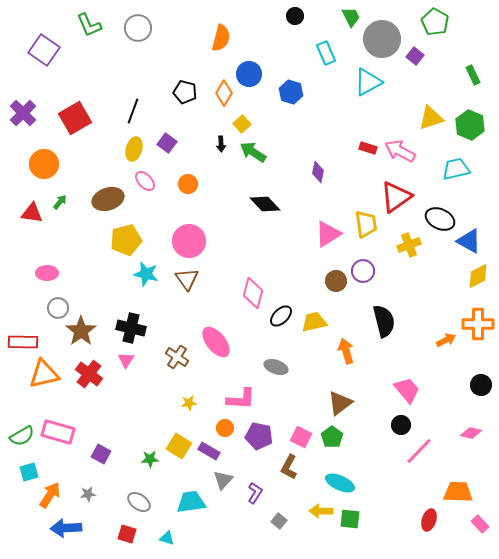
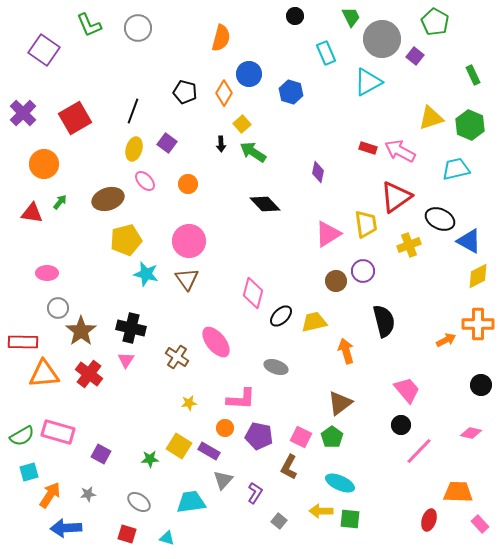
orange triangle at (44, 374): rotated 8 degrees clockwise
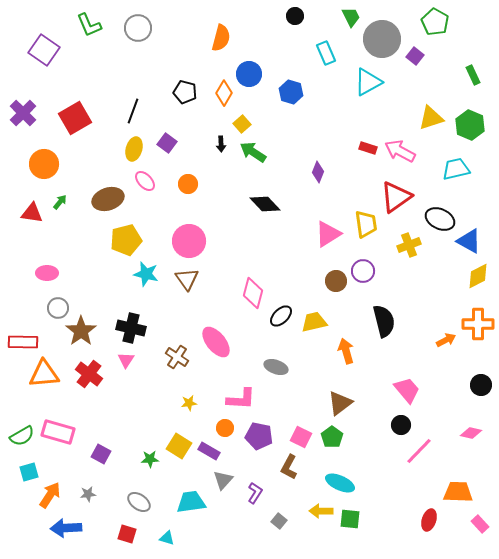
purple diamond at (318, 172): rotated 10 degrees clockwise
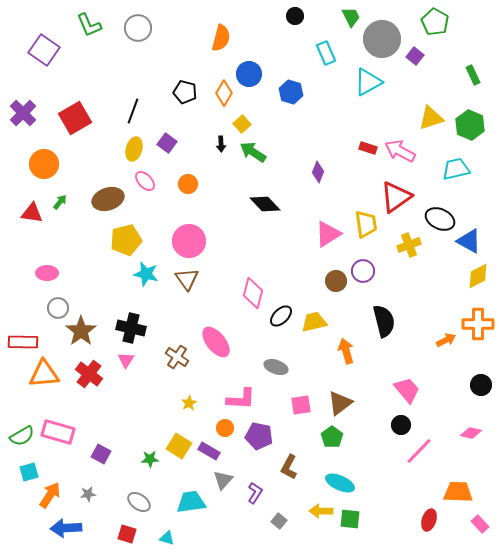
yellow star at (189, 403): rotated 21 degrees counterclockwise
pink square at (301, 437): moved 32 px up; rotated 35 degrees counterclockwise
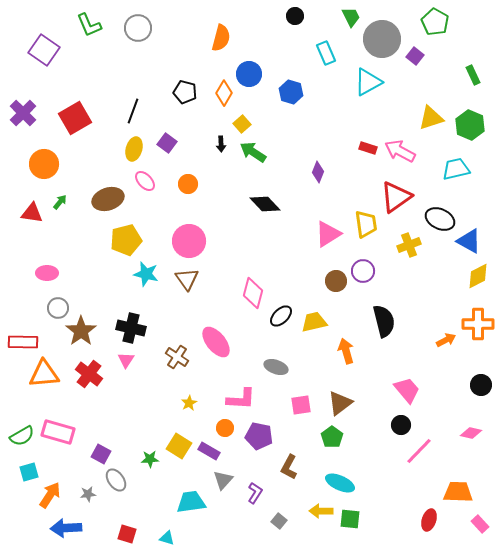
gray ellipse at (139, 502): moved 23 px left, 22 px up; rotated 20 degrees clockwise
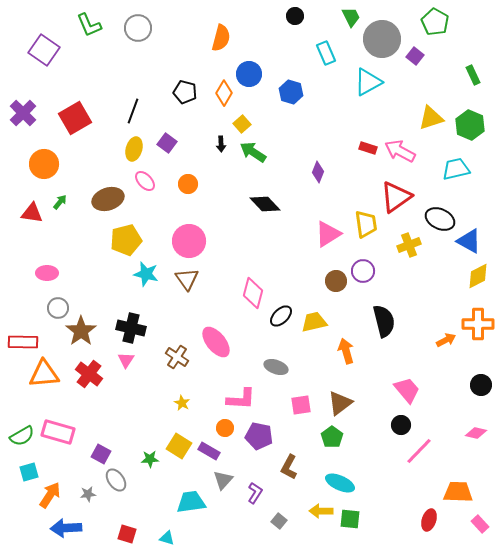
yellow star at (189, 403): moved 7 px left; rotated 14 degrees counterclockwise
pink diamond at (471, 433): moved 5 px right
